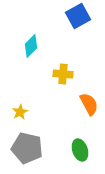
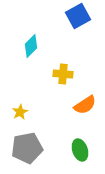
orange semicircle: moved 4 px left, 1 px down; rotated 85 degrees clockwise
gray pentagon: rotated 24 degrees counterclockwise
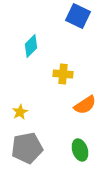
blue square: rotated 35 degrees counterclockwise
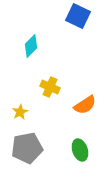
yellow cross: moved 13 px left, 13 px down; rotated 18 degrees clockwise
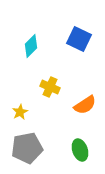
blue square: moved 1 px right, 23 px down
